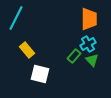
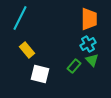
cyan line: moved 4 px right
green rectangle: moved 10 px down
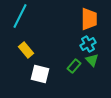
cyan line: moved 2 px up
yellow rectangle: moved 1 px left
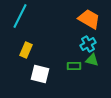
orange trapezoid: rotated 60 degrees counterclockwise
yellow rectangle: rotated 63 degrees clockwise
green triangle: rotated 32 degrees counterclockwise
green rectangle: rotated 48 degrees clockwise
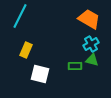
cyan cross: moved 3 px right
green rectangle: moved 1 px right
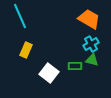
cyan line: rotated 50 degrees counterclockwise
white square: moved 9 px right, 1 px up; rotated 24 degrees clockwise
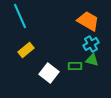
orange trapezoid: moved 1 px left, 2 px down
yellow rectangle: rotated 28 degrees clockwise
